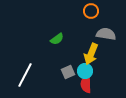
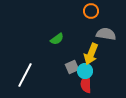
gray square: moved 4 px right, 5 px up
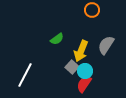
orange circle: moved 1 px right, 1 px up
gray semicircle: moved 11 px down; rotated 66 degrees counterclockwise
yellow arrow: moved 10 px left, 3 px up
gray square: rotated 24 degrees counterclockwise
red semicircle: moved 2 px left; rotated 36 degrees clockwise
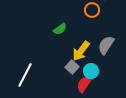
green semicircle: moved 3 px right, 10 px up
yellow arrow: rotated 15 degrees clockwise
cyan circle: moved 6 px right
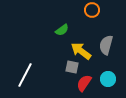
green semicircle: moved 2 px right, 1 px down
gray semicircle: rotated 18 degrees counterclockwise
yellow arrow: rotated 90 degrees clockwise
gray square: rotated 32 degrees counterclockwise
cyan circle: moved 17 px right, 8 px down
red semicircle: moved 1 px up
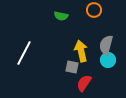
orange circle: moved 2 px right
green semicircle: moved 1 px left, 14 px up; rotated 48 degrees clockwise
yellow arrow: rotated 40 degrees clockwise
white line: moved 1 px left, 22 px up
cyan circle: moved 19 px up
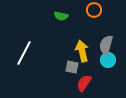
yellow arrow: moved 1 px right
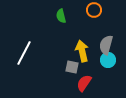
green semicircle: rotated 64 degrees clockwise
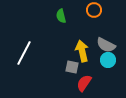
gray semicircle: rotated 78 degrees counterclockwise
